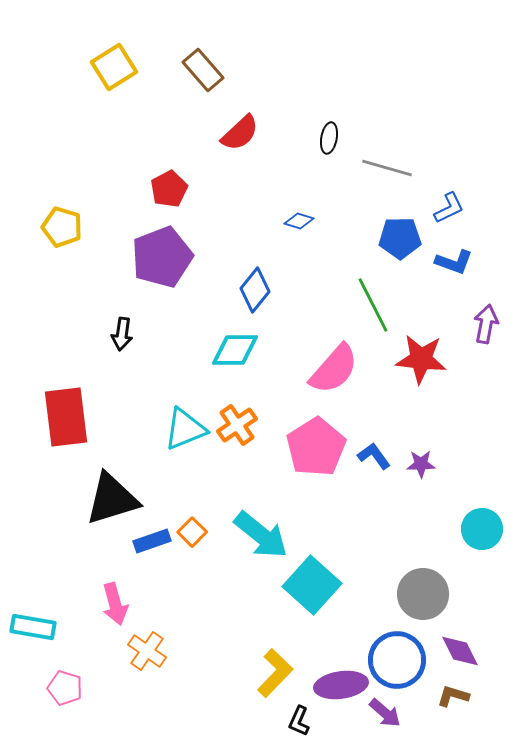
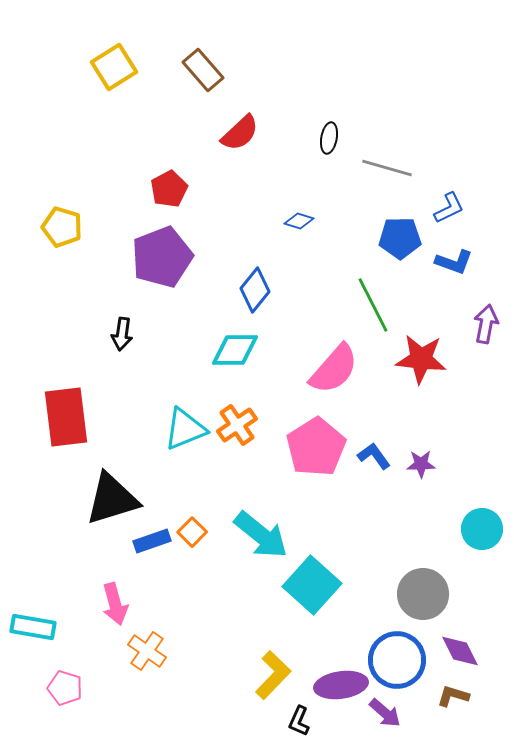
yellow L-shape at (275, 673): moved 2 px left, 2 px down
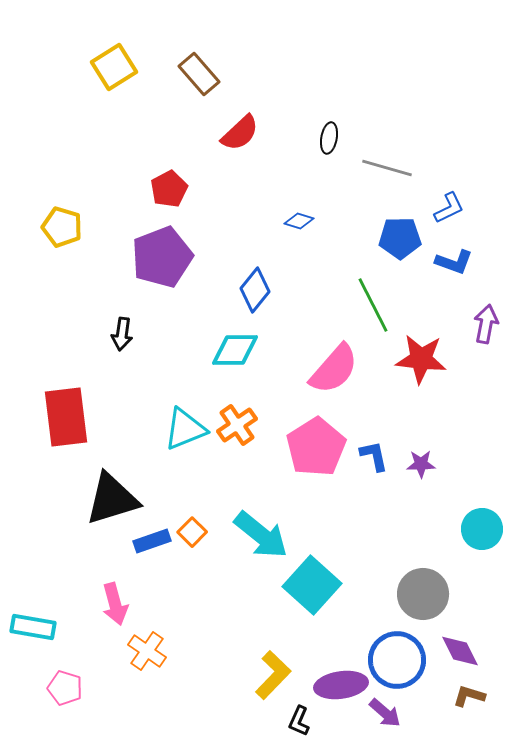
brown rectangle at (203, 70): moved 4 px left, 4 px down
blue L-shape at (374, 456): rotated 24 degrees clockwise
brown L-shape at (453, 696): moved 16 px right
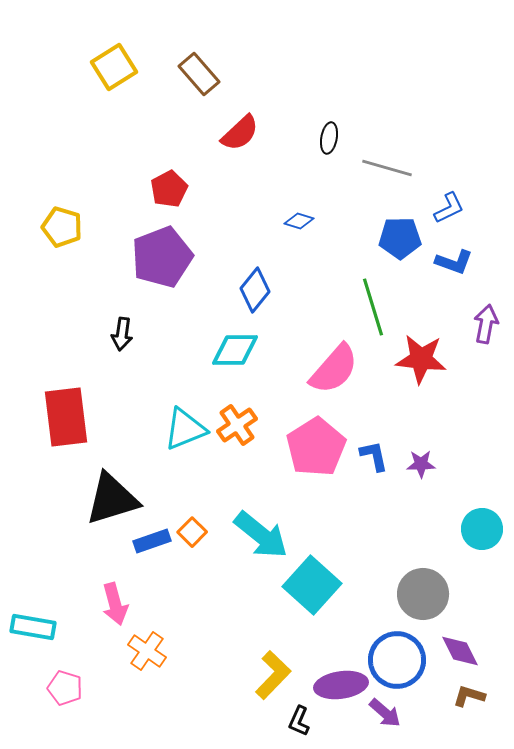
green line at (373, 305): moved 2 px down; rotated 10 degrees clockwise
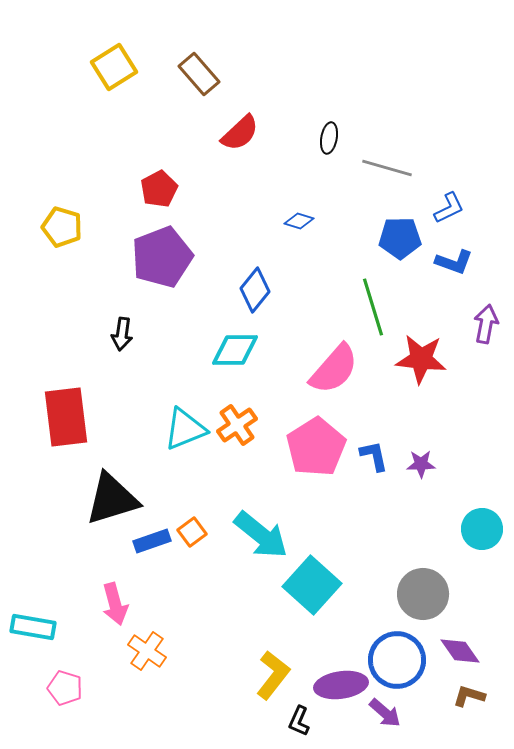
red pentagon at (169, 189): moved 10 px left
orange square at (192, 532): rotated 8 degrees clockwise
purple diamond at (460, 651): rotated 9 degrees counterclockwise
yellow L-shape at (273, 675): rotated 6 degrees counterclockwise
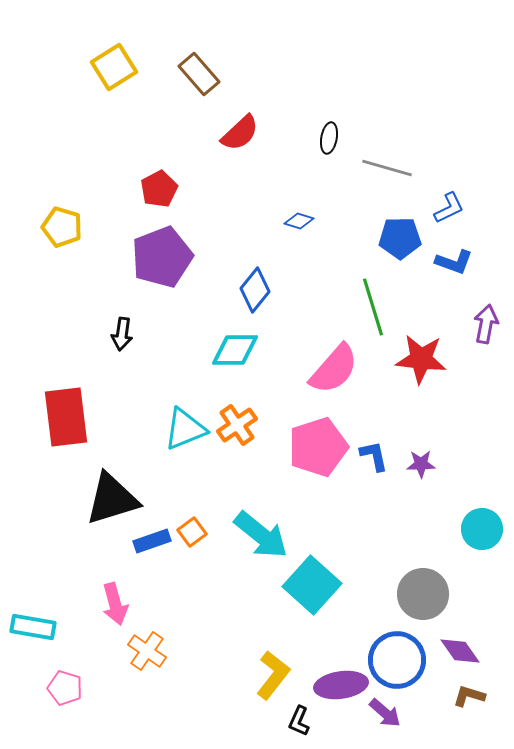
pink pentagon at (316, 447): moved 2 px right; rotated 14 degrees clockwise
